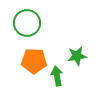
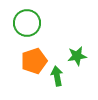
orange pentagon: rotated 20 degrees counterclockwise
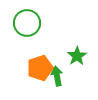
green star: rotated 24 degrees counterclockwise
orange pentagon: moved 6 px right, 7 px down
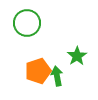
orange pentagon: moved 2 px left, 3 px down
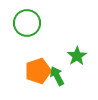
green arrow: rotated 18 degrees counterclockwise
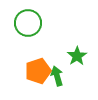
green circle: moved 1 px right
green arrow: rotated 12 degrees clockwise
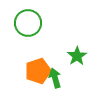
green arrow: moved 2 px left, 2 px down
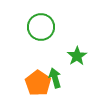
green circle: moved 13 px right, 4 px down
orange pentagon: moved 12 px down; rotated 20 degrees counterclockwise
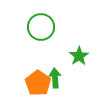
green star: moved 2 px right
green arrow: rotated 12 degrees clockwise
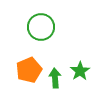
green star: moved 1 px right, 15 px down
orange pentagon: moved 9 px left, 13 px up; rotated 15 degrees clockwise
